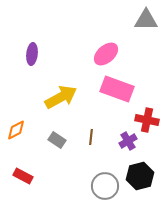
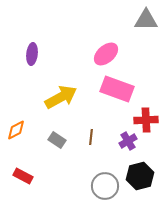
red cross: moved 1 px left; rotated 15 degrees counterclockwise
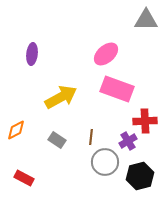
red cross: moved 1 px left, 1 px down
red rectangle: moved 1 px right, 2 px down
gray circle: moved 24 px up
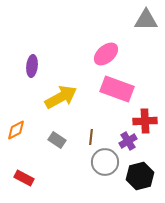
purple ellipse: moved 12 px down
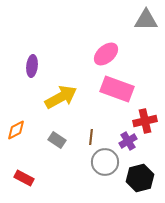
red cross: rotated 10 degrees counterclockwise
black hexagon: moved 2 px down
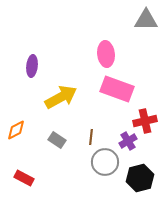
pink ellipse: rotated 55 degrees counterclockwise
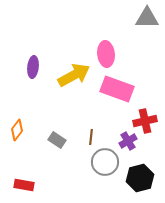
gray triangle: moved 1 px right, 2 px up
purple ellipse: moved 1 px right, 1 px down
yellow arrow: moved 13 px right, 22 px up
orange diamond: moved 1 px right; rotated 25 degrees counterclockwise
red rectangle: moved 7 px down; rotated 18 degrees counterclockwise
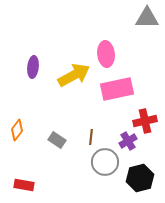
pink rectangle: rotated 32 degrees counterclockwise
